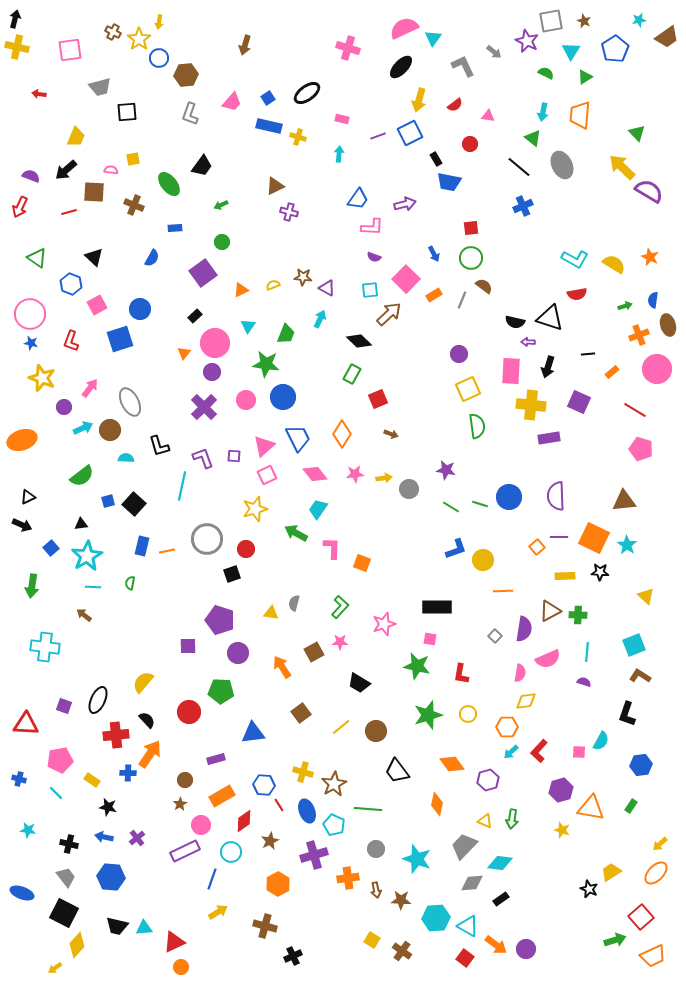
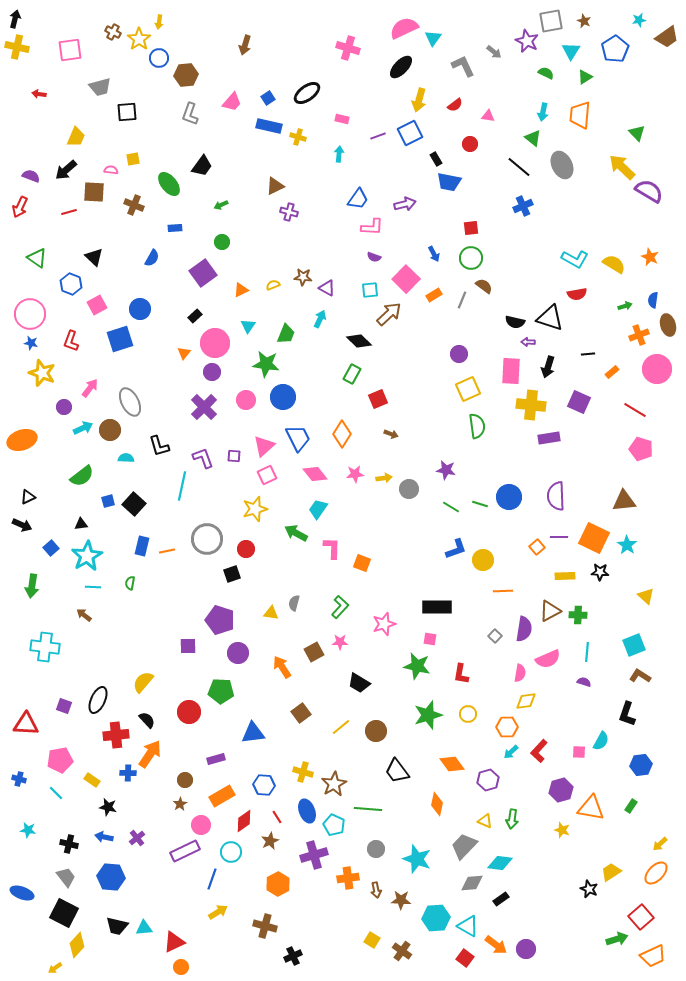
yellow star at (42, 378): moved 5 px up
red line at (279, 805): moved 2 px left, 12 px down
green arrow at (615, 940): moved 2 px right, 1 px up
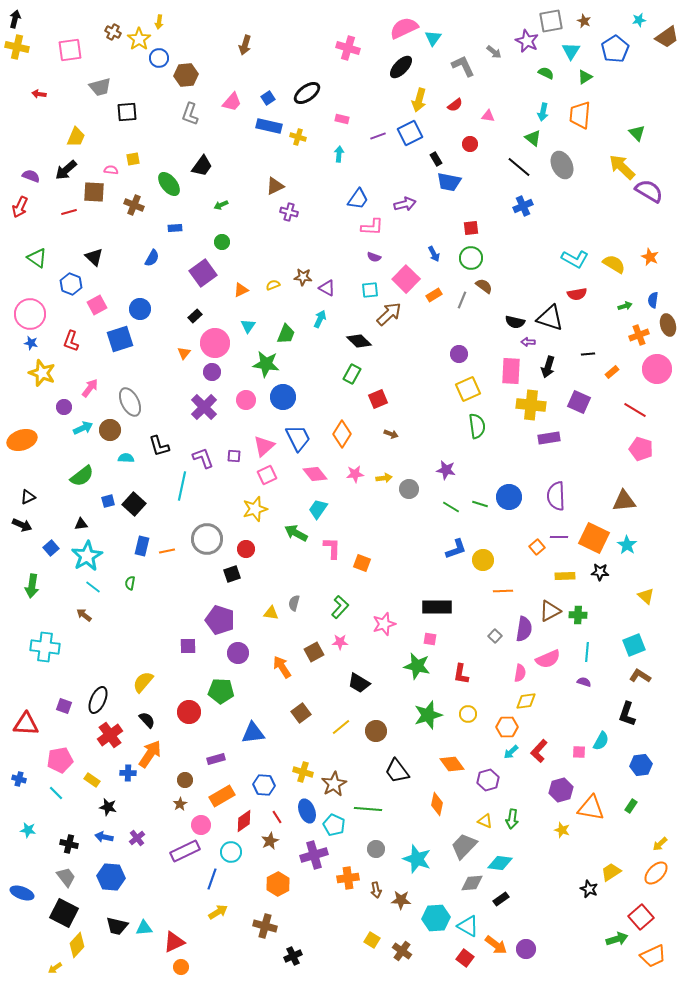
cyan line at (93, 587): rotated 35 degrees clockwise
red cross at (116, 735): moved 6 px left; rotated 30 degrees counterclockwise
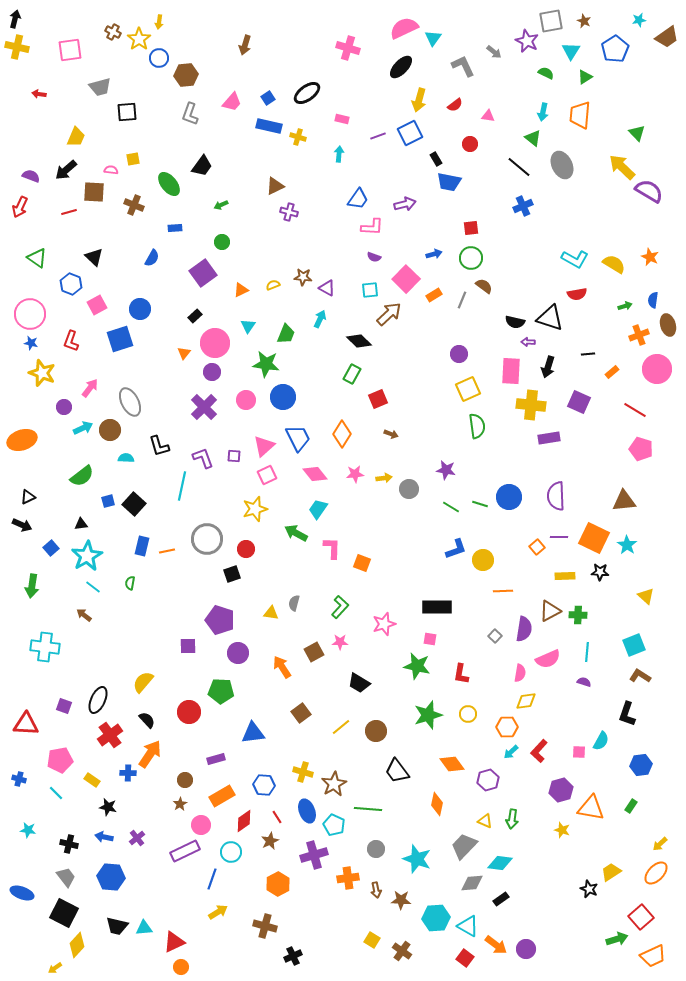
blue arrow at (434, 254): rotated 77 degrees counterclockwise
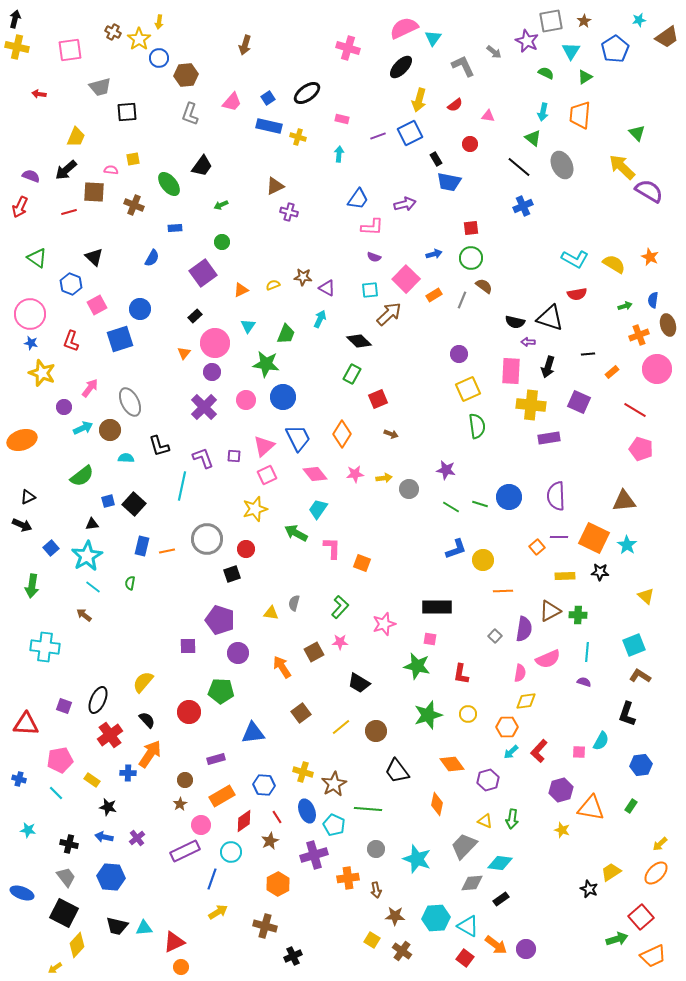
brown star at (584, 21): rotated 16 degrees clockwise
black triangle at (81, 524): moved 11 px right
brown star at (401, 900): moved 6 px left, 16 px down
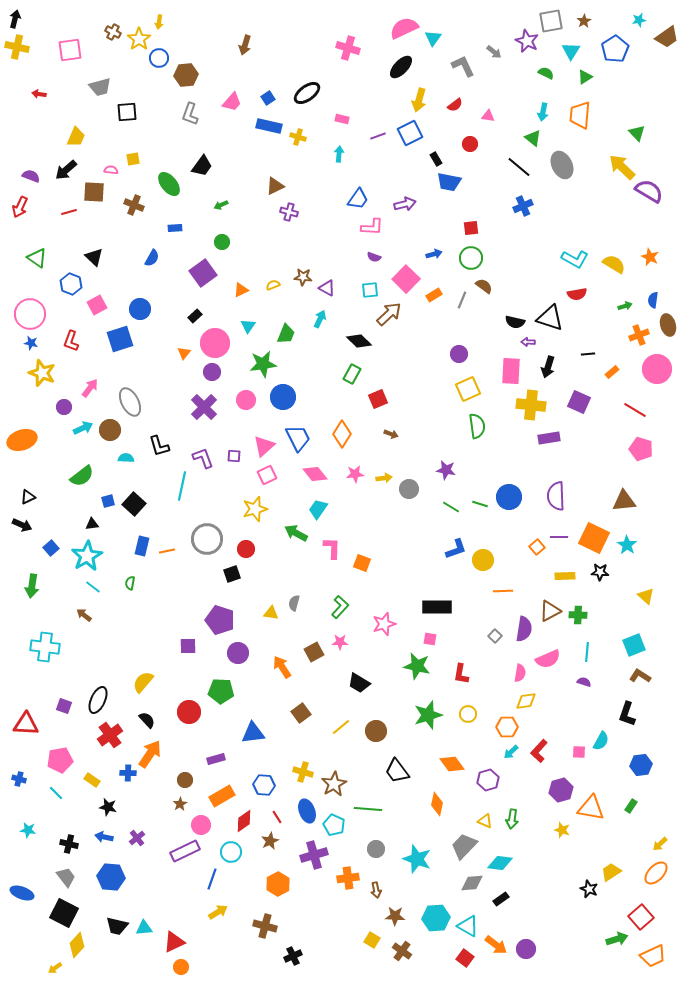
green star at (266, 364): moved 3 px left; rotated 16 degrees counterclockwise
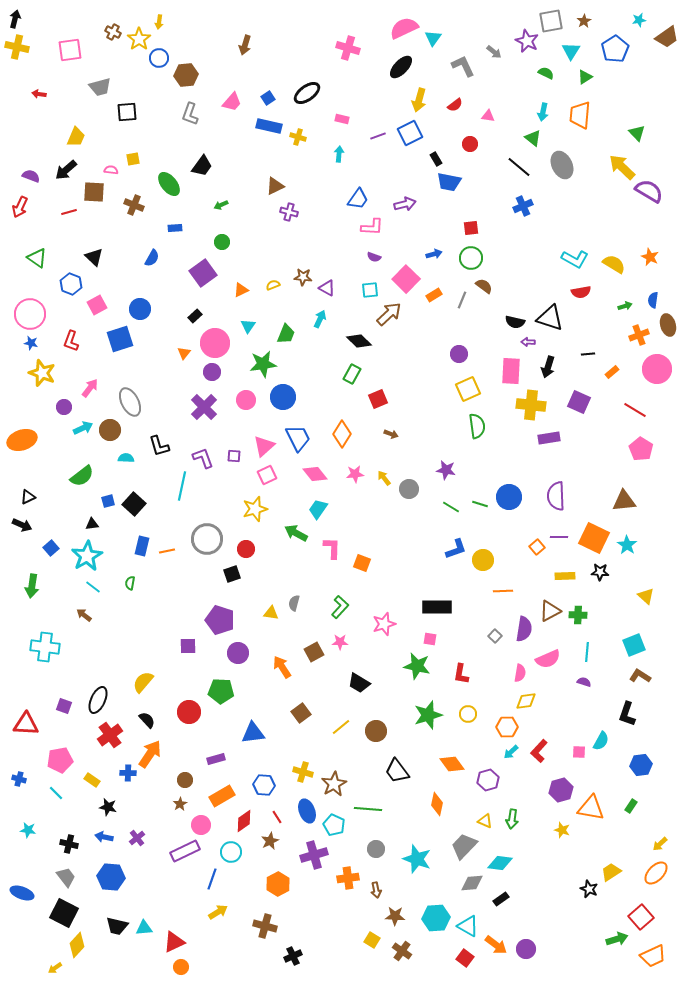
red semicircle at (577, 294): moved 4 px right, 2 px up
pink pentagon at (641, 449): rotated 15 degrees clockwise
yellow arrow at (384, 478): rotated 119 degrees counterclockwise
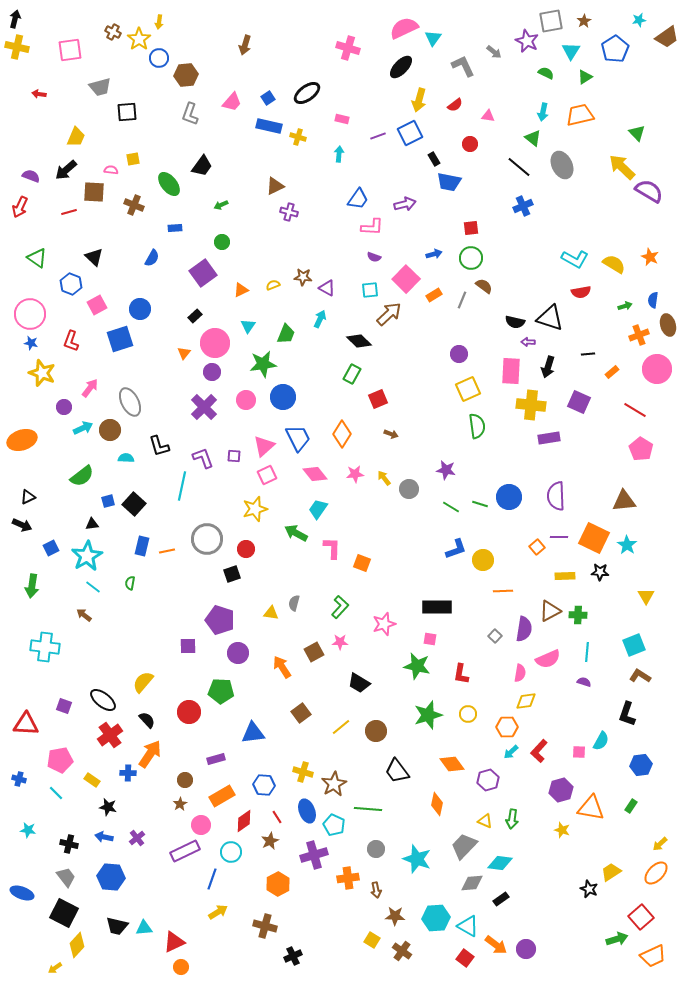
orange trapezoid at (580, 115): rotated 72 degrees clockwise
black rectangle at (436, 159): moved 2 px left
blue square at (51, 548): rotated 14 degrees clockwise
yellow triangle at (646, 596): rotated 18 degrees clockwise
black ellipse at (98, 700): moved 5 px right; rotated 76 degrees counterclockwise
